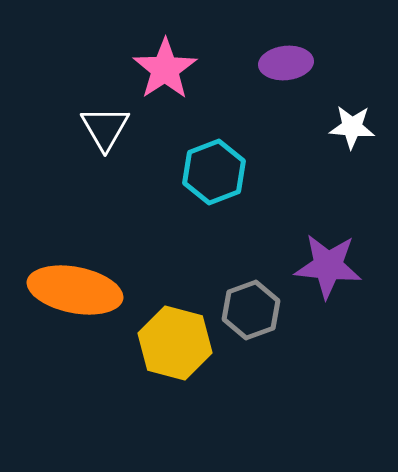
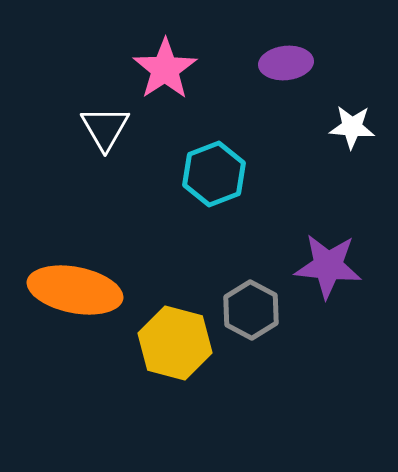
cyan hexagon: moved 2 px down
gray hexagon: rotated 12 degrees counterclockwise
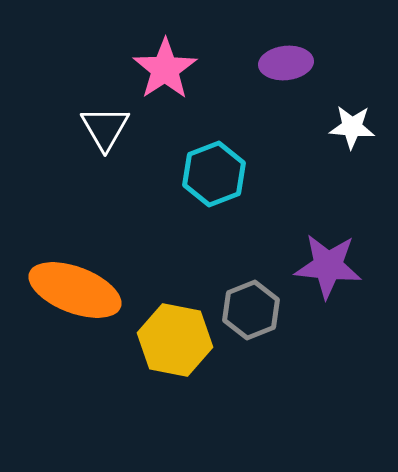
orange ellipse: rotated 10 degrees clockwise
gray hexagon: rotated 10 degrees clockwise
yellow hexagon: moved 3 px up; rotated 4 degrees counterclockwise
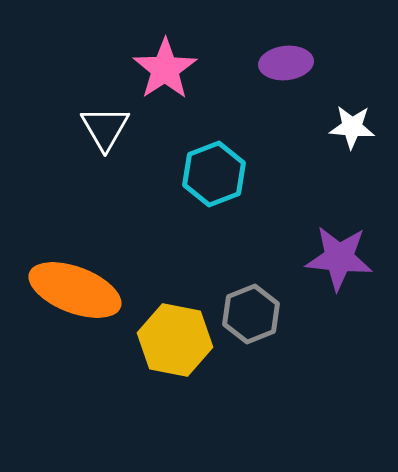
purple star: moved 11 px right, 8 px up
gray hexagon: moved 4 px down
